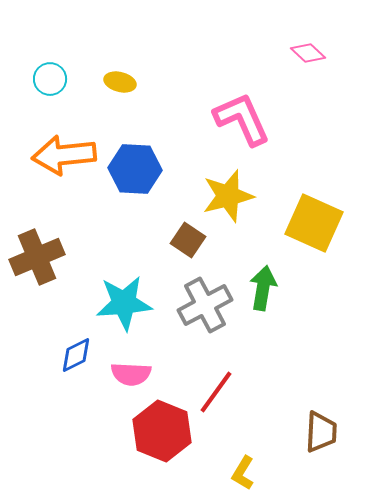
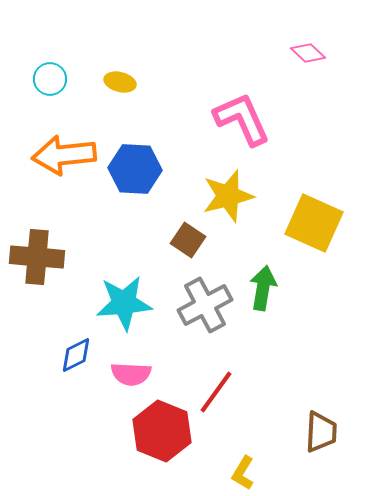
brown cross: rotated 28 degrees clockwise
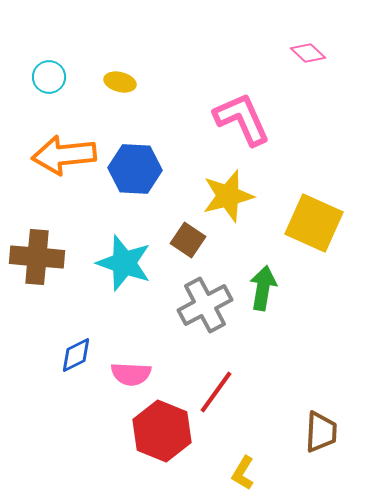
cyan circle: moved 1 px left, 2 px up
cyan star: moved 40 px up; rotated 24 degrees clockwise
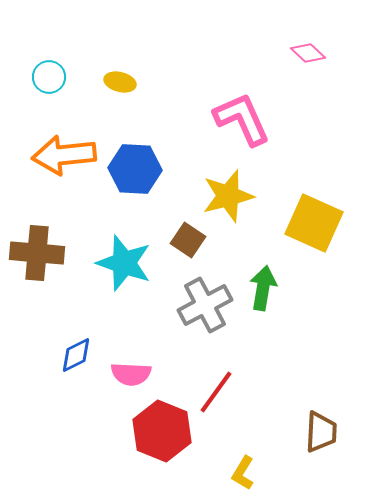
brown cross: moved 4 px up
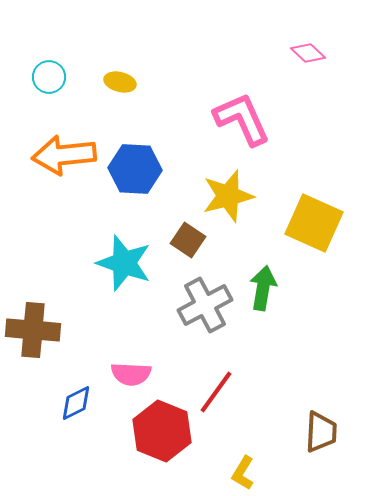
brown cross: moved 4 px left, 77 px down
blue diamond: moved 48 px down
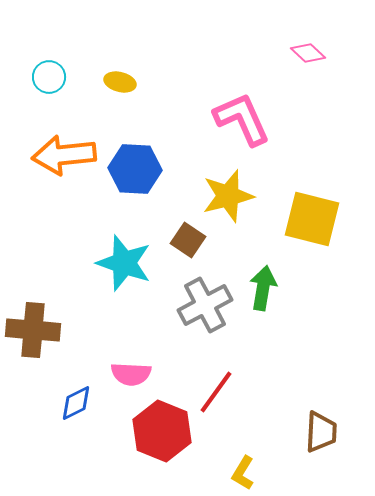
yellow square: moved 2 px left, 4 px up; rotated 10 degrees counterclockwise
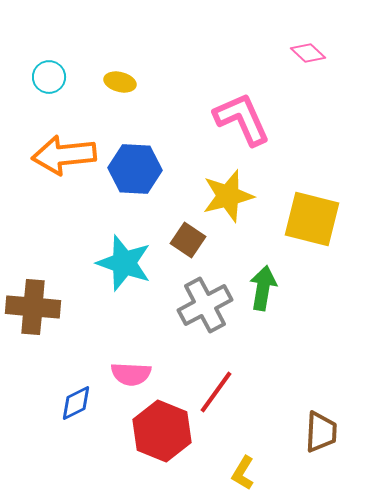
brown cross: moved 23 px up
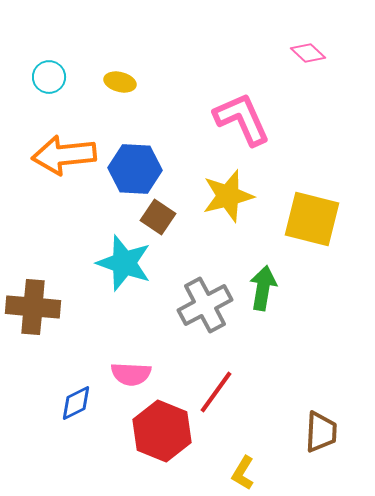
brown square: moved 30 px left, 23 px up
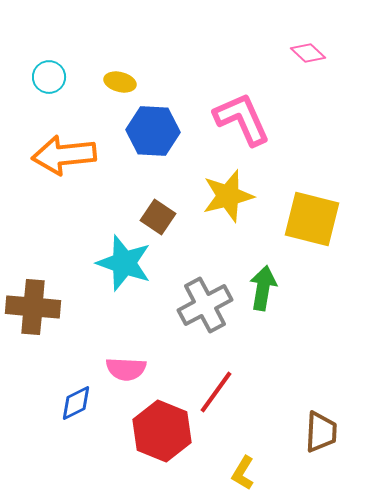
blue hexagon: moved 18 px right, 38 px up
pink semicircle: moved 5 px left, 5 px up
